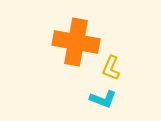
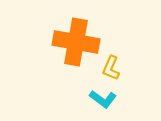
cyan L-shape: rotated 16 degrees clockwise
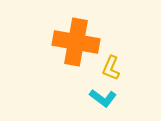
cyan L-shape: moved 1 px up
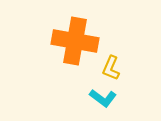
orange cross: moved 1 px left, 1 px up
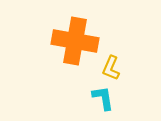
cyan L-shape: rotated 136 degrees counterclockwise
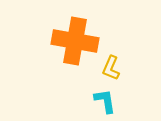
cyan L-shape: moved 2 px right, 3 px down
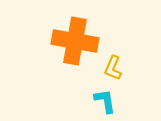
yellow L-shape: moved 2 px right
